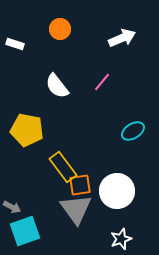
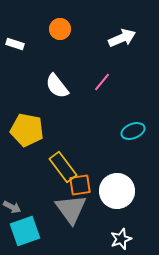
cyan ellipse: rotated 10 degrees clockwise
gray triangle: moved 5 px left
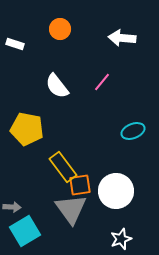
white arrow: rotated 152 degrees counterclockwise
yellow pentagon: moved 1 px up
white circle: moved 1 px left
gray arrow: rotated 24 degrees counterclockwise
cyan square: rotated 12 degrees counterclockwise
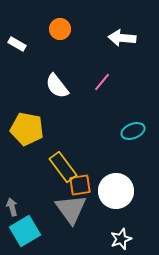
white rectangle: moved 2 px right; rotated 12 degrees clockwise
gray arrow: rotated 108 degrees counterclockwise
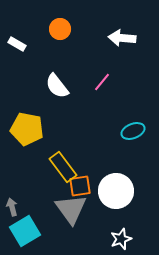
orange square: moved 1 px down
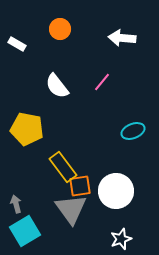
gray arrow: moved 4 px right, 3 px up
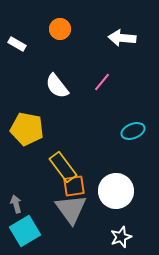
orange square: moved 6 px left
white star: moved 2 px up
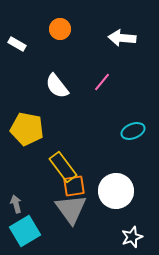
white star: moved 11 px right
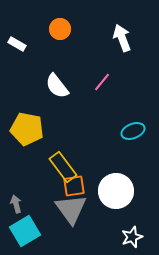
white arrow: rotated 64 degrees clockwise
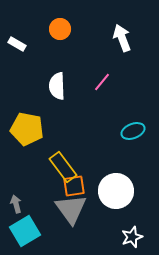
white semicircle: rotated 36 degrees clockwise
